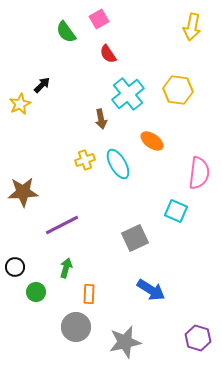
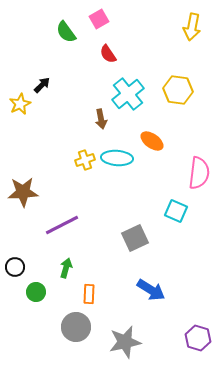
cyan ellipse: moved 1 px left, 6 px up; rotated 56 degrees counterclockwise
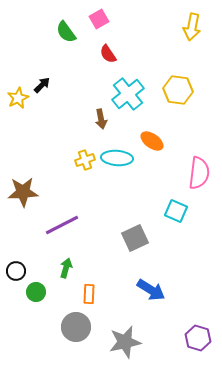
yellow star: moved 2 px left, 6 px up
black circle: moved 1 px right, 4 px down
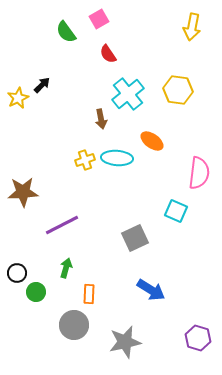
black circle: moved 1 px right, 2 px down
gray circle: moved 2 px left, 2 px up
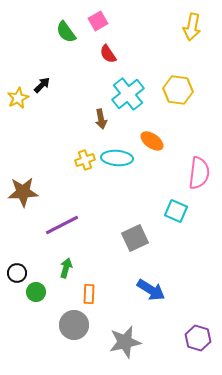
pink square: moved 1 px left, 2 px down
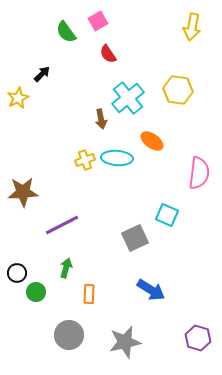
black arrow: moved 11 px up
cyan cross: moved 4 px down
cyan square: moved 9 px left, 4 px down
gray circle: moved 5 px left, 10 px down
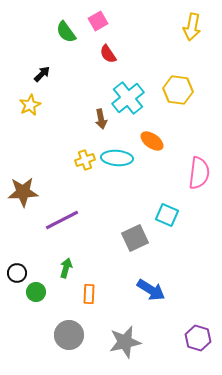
yellow star: moved 12 px right, 7 px down
purple line: moved 5 px up
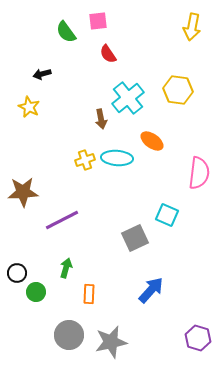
pink square: rotated 24 degrees clockwise
black arrow: rotated 150 degrees counterclockwise
yellow star: moved 1 px left, 2 px down; rotated 20 degrees counterclockwise
blue arrow: rotated 80 degrees counterclockwise
gray star: moved 14 px left
